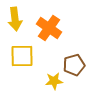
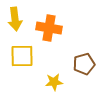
orange cross: rotated 25 degrees counterclockwise
brown pentagon: moved 10 px right, 1 px up
yellow star: moved 1 px down
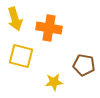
yellow arrow: rotated 10 degrees counterclockwise
yellow square: moved 1 px left; rotated 15 degrees clockwise
brown pentagon: moved 1 px down; rotated 25 degrees clockwise
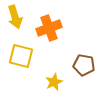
yellow arrow: moved 2 px up
orange cross: rotated 30 degrees counterclockwise
yellow star: rotated 18 degrees counterclockwise
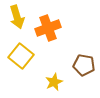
yellow arrow: moved 2 px right
orange cross: moved 1 px left
yellow square: rotated 25 degrees clockwise
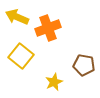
yellow arrow: rotated 130 degrees clockwise
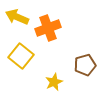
brown pentagon: moved 1 px right; rotated 25 degrees counterclockwise
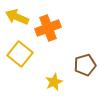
yellow square: moved 1 px left, 2 px up
